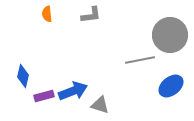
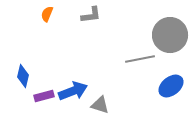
orange semicircle: rotated 28 degrees clockwise
gray line: moved 1 px up
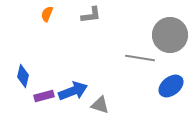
gray line: moved 1 px up; rotated 20 degrees clockwise
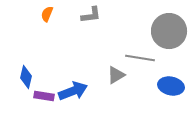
gray circle: moved 1 px left, 4 px up
blue diamond: moved 3 px right, 1 px down
blue ellipse: rotated 50 degrees clockwise
purple rectangle: rotated 24 degrees clockwise
gray triangle: moved 16 px right, 30 px up; rotated 48 degrees counterclockwise
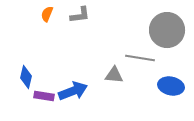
gray L-shape: moved 11 px left
gray circle: moved 2 px left, 1 px up
gray triangle: moved 2 px left; rotated 36 degrees clockwise
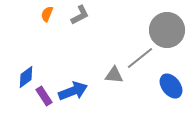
gray L-shape: rotated 20 degrees counterclockwise
gray line: rotated 48 degrees counterclockwise
blue diamond: rotated 40 degrees clockwise
blue ellipse: rotated 40 degrees clockwise
purple rectangle: rotated 48 degrees clockwise
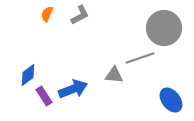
gray circle: moved 3 px left, 2 px up
gray line: rotated 20 degrees clockwise
blue diamond: moved 2 px right, 2 px up
blue ellipse: moved 14 px down
blue arrow: moved 2 px up
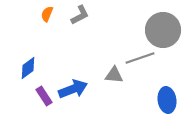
gray circle: moved 1 px left, 2 px down
blue diamond: moved 7 px up
blue ellipse: moved 4 px left; rotated 30 degrees clockwise
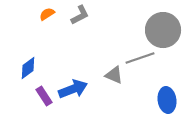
orange semicircle: rotated 35 degrees clockwise
gray triangle: rotated 18 degrees clockwise
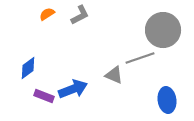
purple rectangle: rotated 36 degrees counterclockwise
